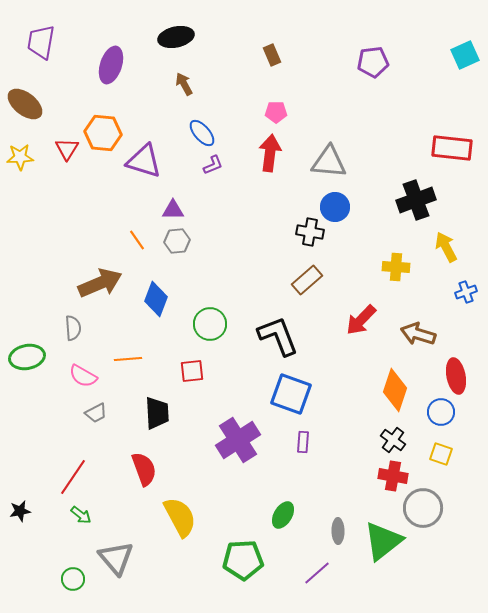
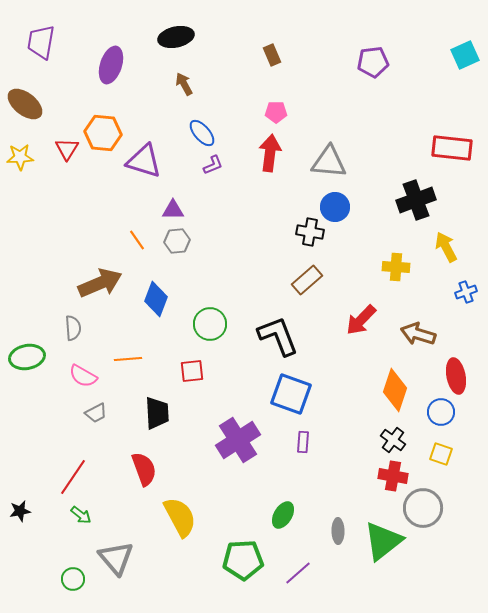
purple line at (317, 573): moved 19 px left
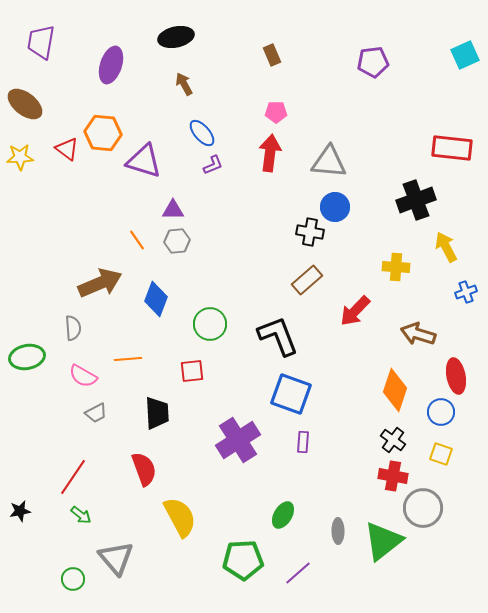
red triangle at (67, 149): rotated 25 degrees counterclockwise
red arrow at (361, 320): moved 6 px left, 9 px up
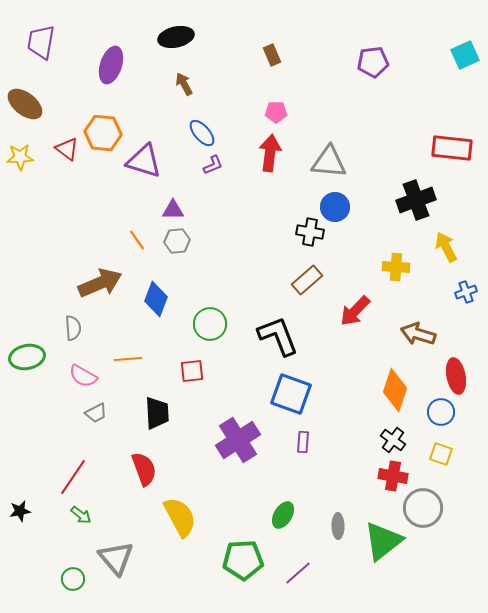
gray ellipse at (338, 531): moved 5 px up
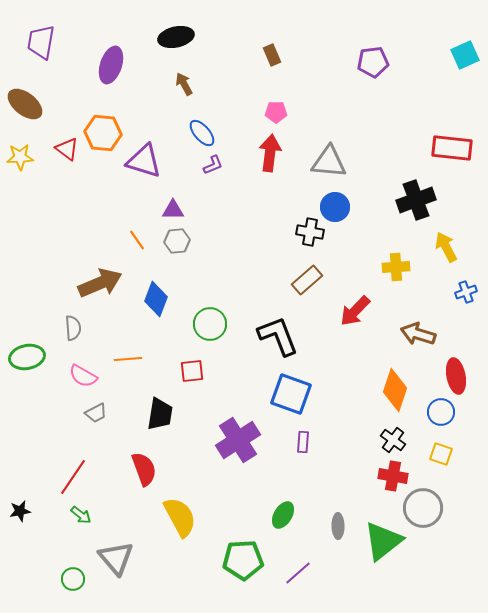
yellow cross at (396, 267): rotated 8 degrees counterclockwise
black trapezoid at (157, 413): moved 3 px right, 1 px down; rotated 12 degrees clockwise
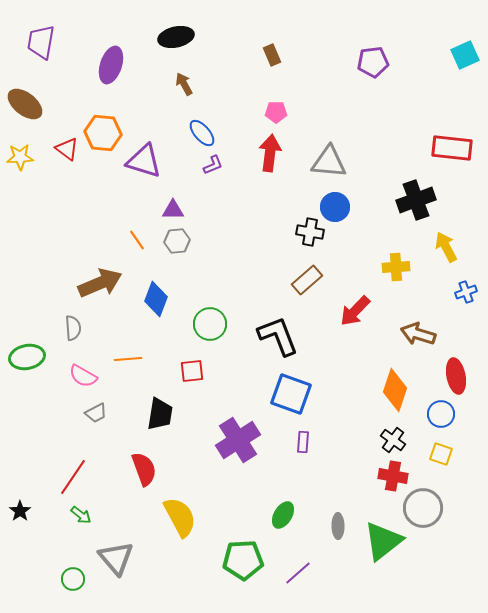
blue circle at (441, 412): moved 2 px down
black star at (20, 511): rotated 25 degrees counterclockwise
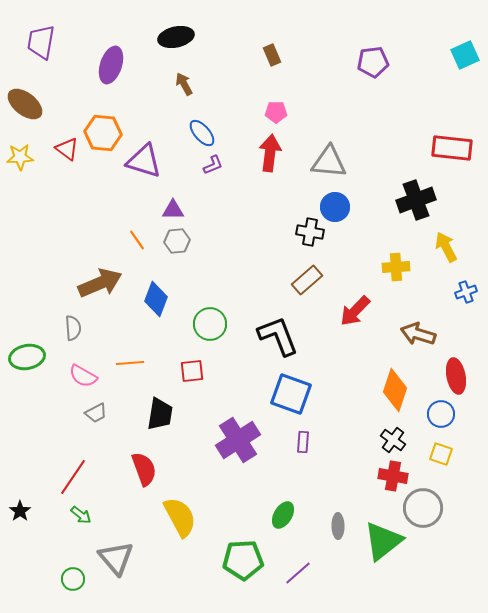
orange line at (128, 359): moved 2 px right, 4 px down
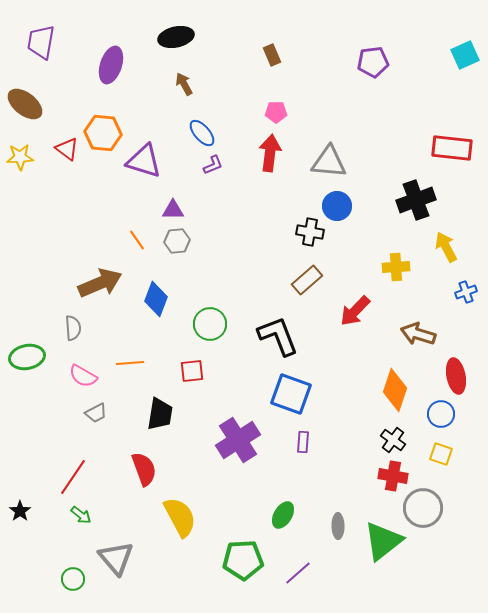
blue circle at (335, 207): moved 2 px right, 1 px up
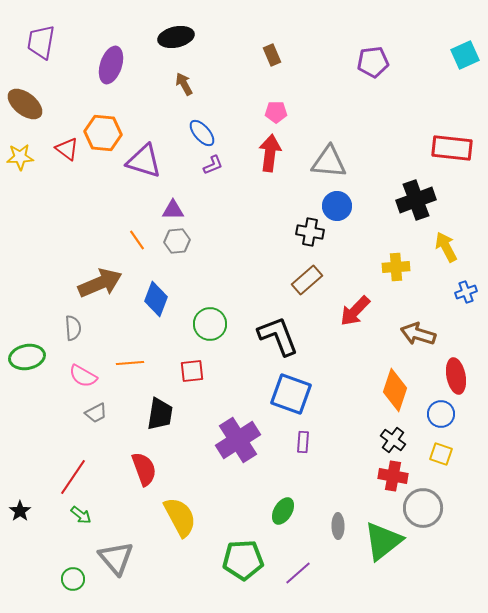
green ellipse at (283, 515): moved 4 px up
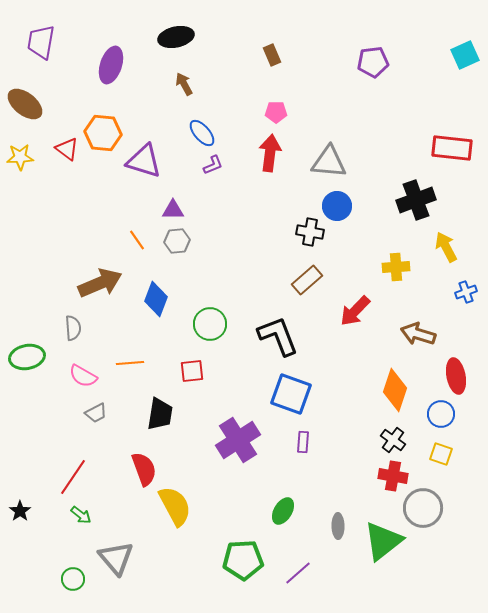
yellow semicircle at (180, 517): moved 5 px left, 11 px up
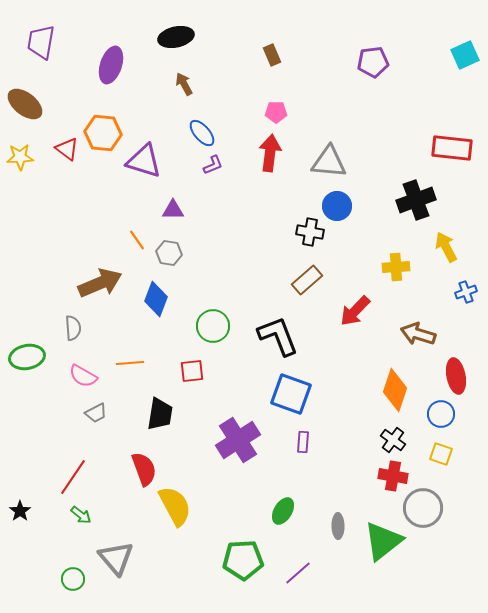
gray hexagon at (177, 241): moved 8 px left, 12 px down; rotated 15 degrees clockwise
green circle at (210, 324): moved 3 px right, 2 px down
